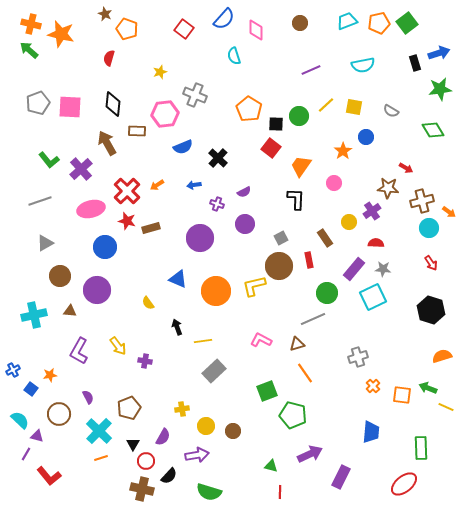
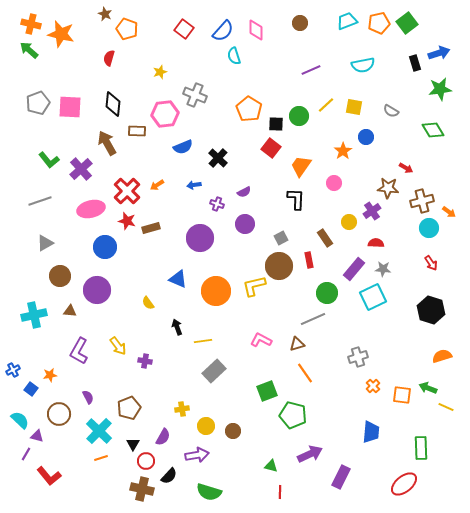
blue semicircle at (224, 19): moved 1 px left, 12 px down
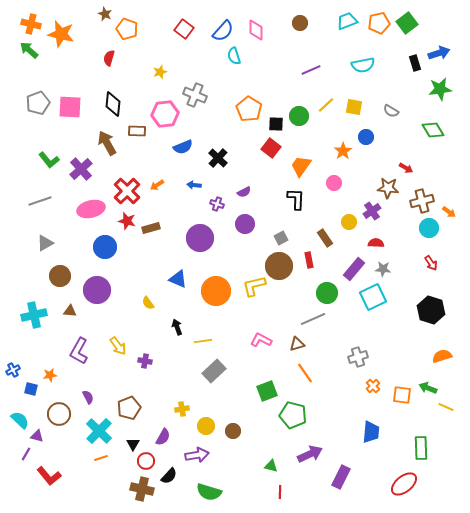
blue arrow at (194, 185): rotated 16 degrees clockwise
blue square at (31, 389): rotated 24 degrees counterclockwise
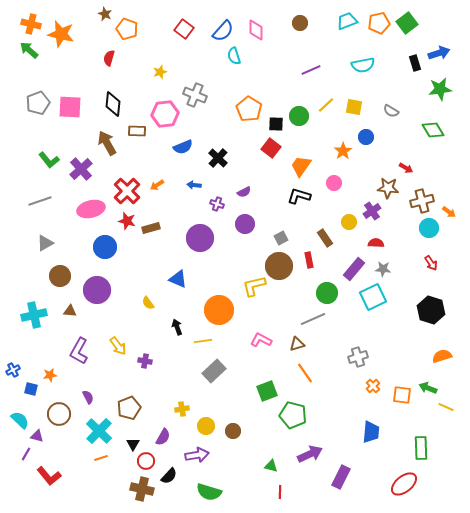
black L-shape at (296, 199): moved 3 px right, 3 px up; rotated 75 degrees counterclockwise
orange circle at (216, 291): moved 3 px right, 19 px down
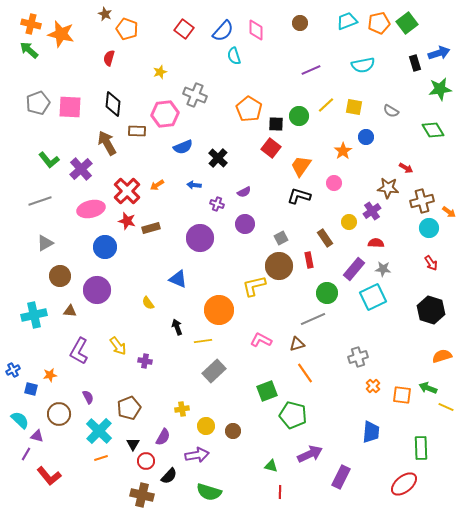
brown cross at (142, 489): moved 6 px down
